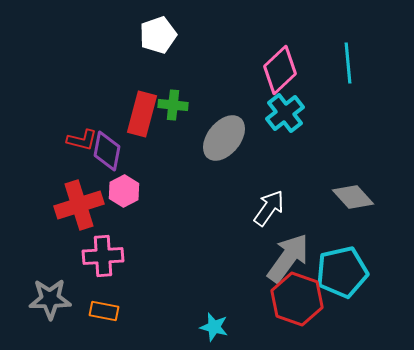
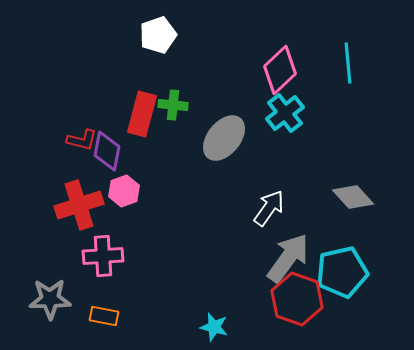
pink hexagon: rotated 8 degrees clockwise
orange rectangle: moved 5 px down
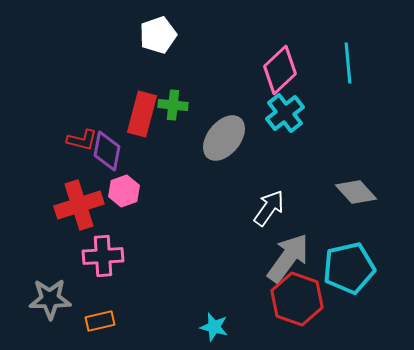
gray diamond: moved 3 px right, 5 px up
cyan pentagon: moved 7 px right, 4 px up
orange rectangle: moved 4 px left, 5 px down; rotated 24 degrees counterclockwise
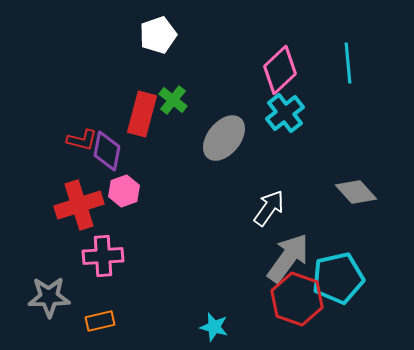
green cross: moved 5 px up; rotated 32 degrees clockwise
cyan pentagon: moved 11 px left, 10 px down
gray star: moved 1 px left, 2 px up
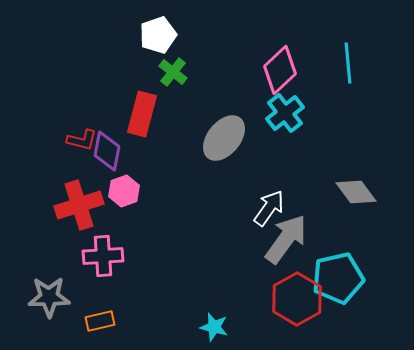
green cross: moved 28 px up
gray diamond: rotated 6 degrees clockwise
gray arrow: moved 2 px left, 19 px up
red hexagon: rotated 12 degrees clockwise
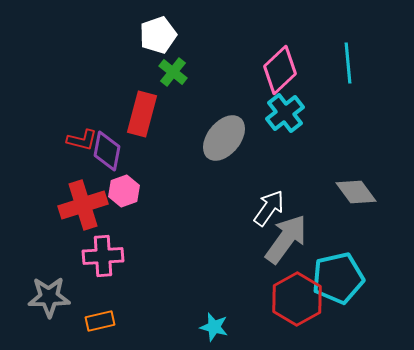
red cross: moved 4 px right
